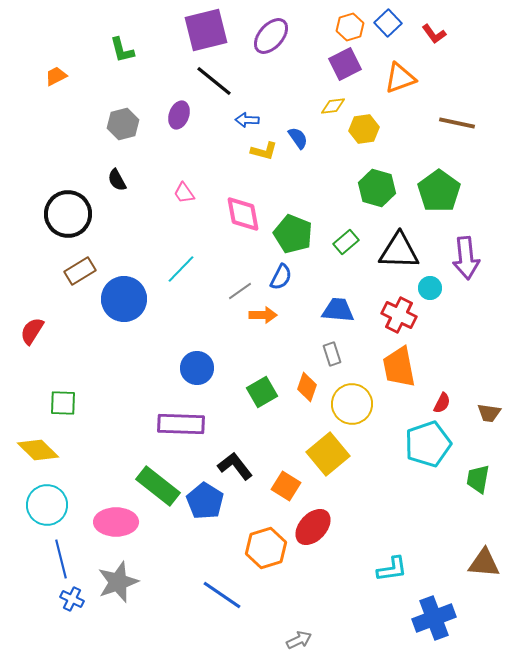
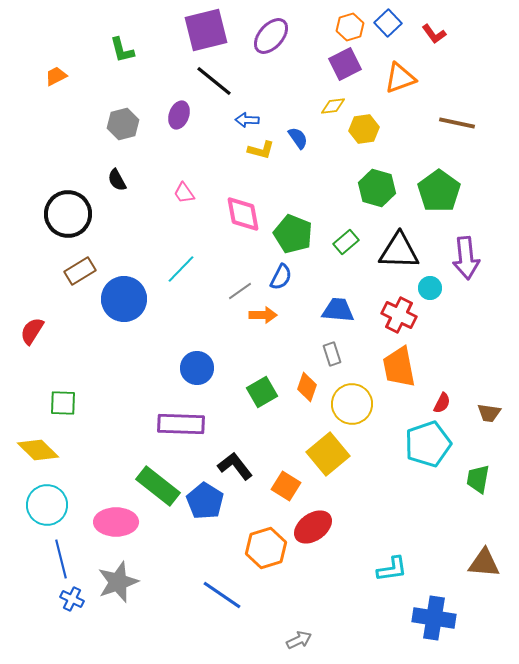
yellow L-shape at (264, 151): moved 3 px left, 1 px up
red ellipse at (313, 527): rotated 12 degrees clockwise
blue cross at (434, 618): rotated 30 degrees clockwise
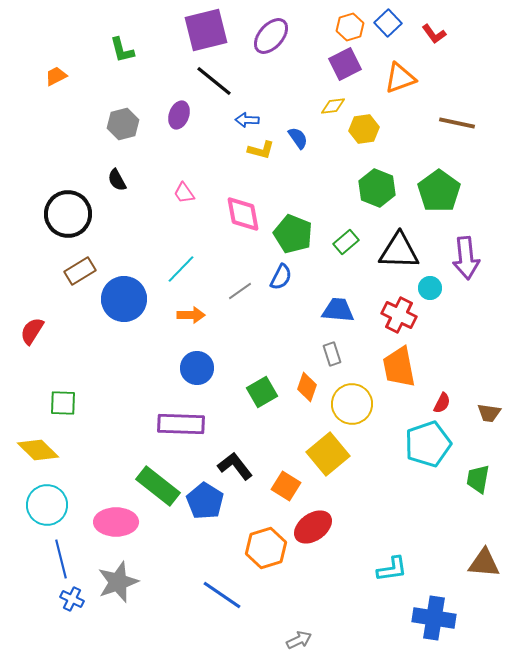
green hexagon at (377, 188): rotated 6 degrees clockwise
orange arrow at (263, 315): moved 72 px left
